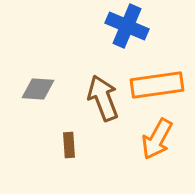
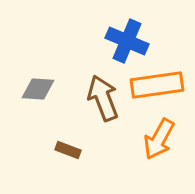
blue cross: moved 15 px down
orange arrow: moved 2 px right
brown rectangle: moved 1 px left, 5 px down; rotated 65 degrees counterclockwise
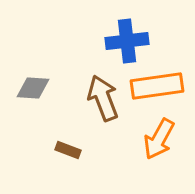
blue cross: rotated 30 degrees counterclockwise
orange rectangle: moved 1 px down
gray diamond: moved 5 px left, 1 px up
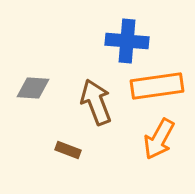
blue cross: rotated 12 degrees clockwise
brown arrow: moved 7 px left, 4 px down
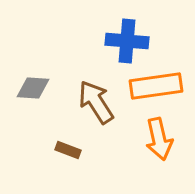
orange rectangle: moved 1 px left
brown arrow: rotated 12 degrees counterclockwise
orange arrow: rotated 42 degrees counterclockwise
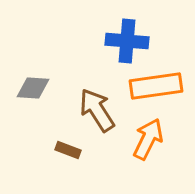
brown arrow: moved 1 px right, 8 px down
orange arrow: moved 11 px left; rotated 141 degrees counterclockwise
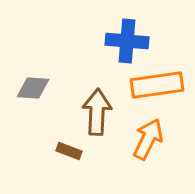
orange rectangle: moved 1 px right, 1 px up
brown arrow: moved 2 px down; rotated 36 degrees clockwise
brown rectangle: moved 1 px right, 1 px down
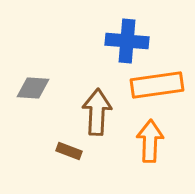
orange arrow: moved 2 px right, 2 px down; rotated 24 degrees counterclockwise
